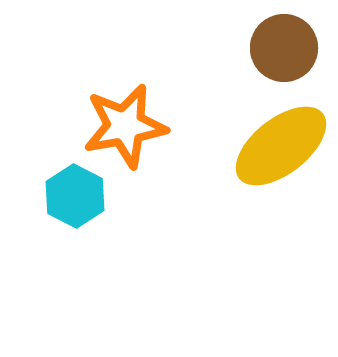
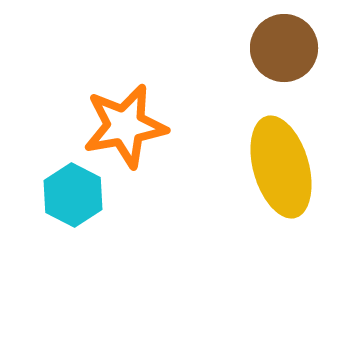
yellow ellipse: moved 21 px down; rotated 68 degrees counterclockwise
cyan hexagon: moved 2 px left, 1 px up
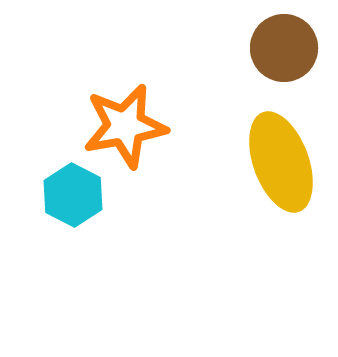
yellow ellipse: moved 5 px up; rotated 4 degrees counterclockwise
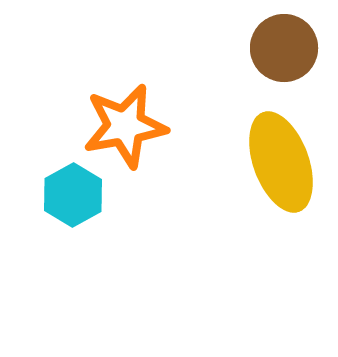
cyan hexagon: rotated 4 degrees clockwise
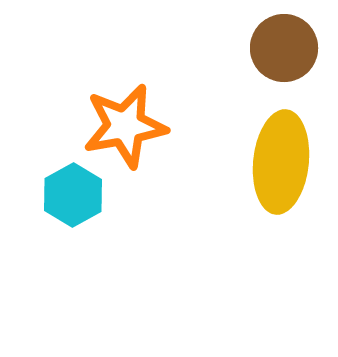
yellow ellipse: rotated 26 degrees clockwise
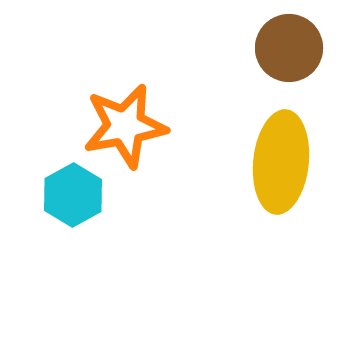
brown circle: moved 5 px right
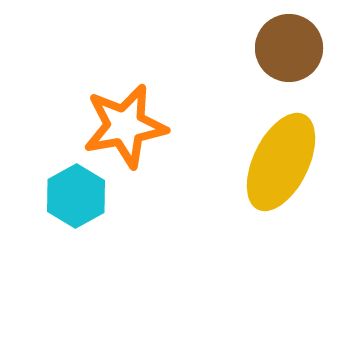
yellow ellipse: rotated 20 degrees clockwise
cyan hexagon: moved 3 px right, 1 px down
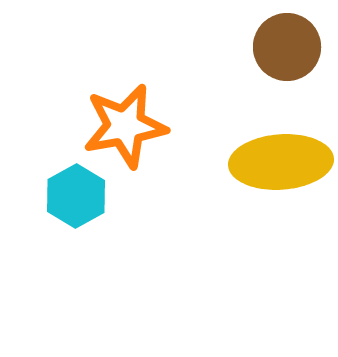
brown circle: moved 2 px left, 1 px up
yellow ellipse: rotated 60 degrees clockwise
